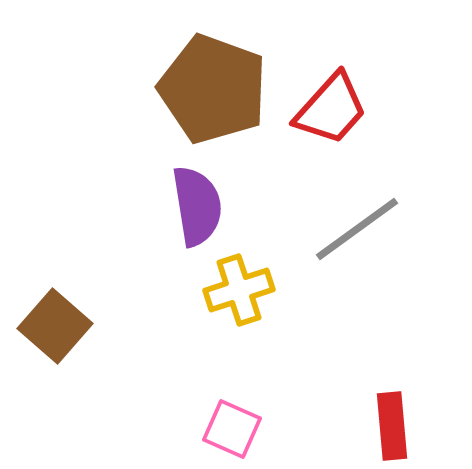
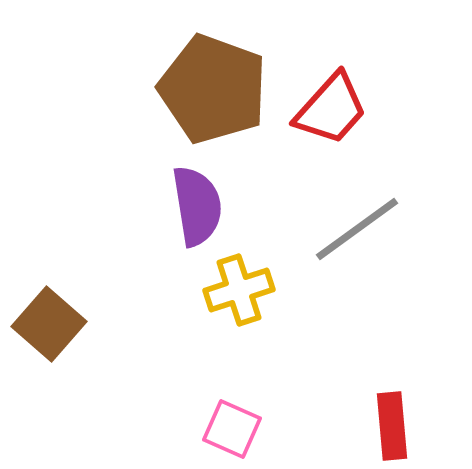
brown square: moved 6 px left, 2 px up
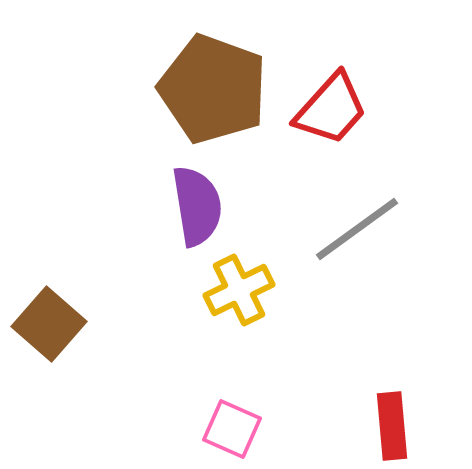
yellow cross: rotated 8 degrees counterclockwise
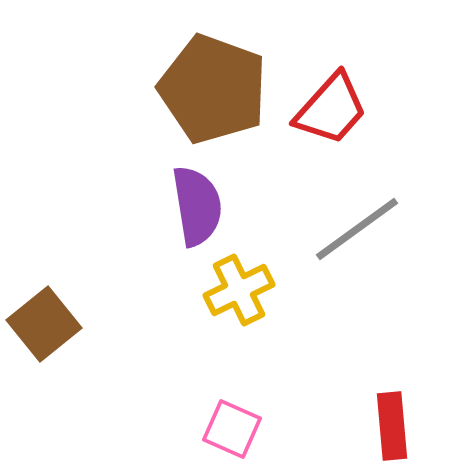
brown square: moved 5 px left; rotated 10 degrees clockwise
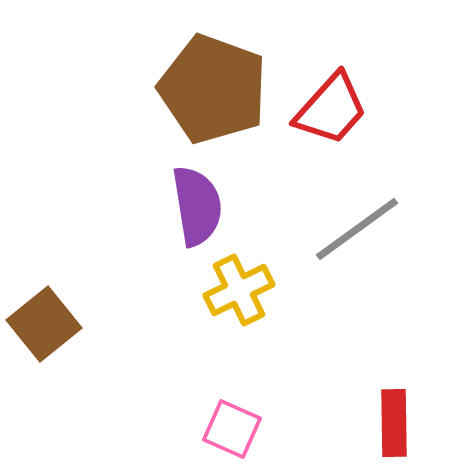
red rectangle: moved 2 px right, 3 px up; rotated 4 degrees clockwise
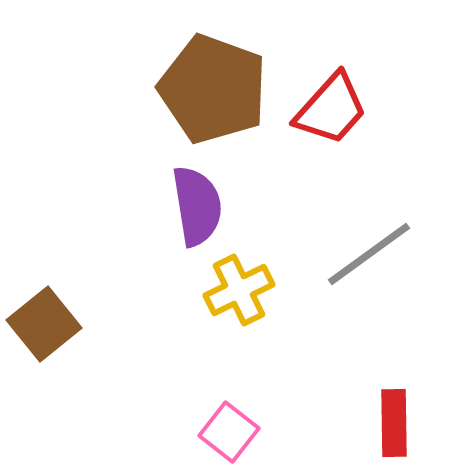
gray line: moved 12 px right, 25 px down
pink square: moved 3 px left, 3 px down; rotated 14 degrees clockwise
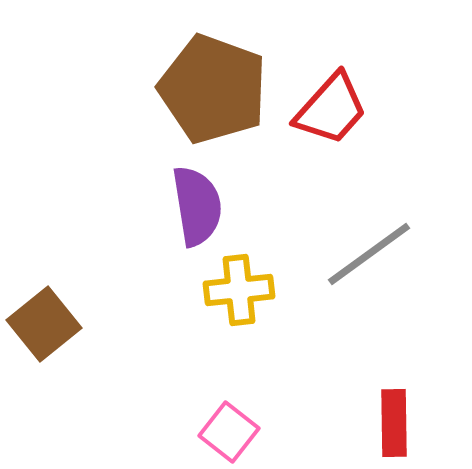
yellow cross: rotated 20 degrees clockwise
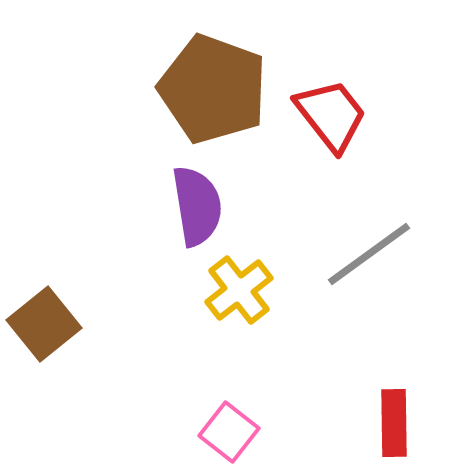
red trapezoid: moved 6 px down; rotated 80 degrees counterclockwise
yellow cross: rotated 32 degrees counterclockwise
